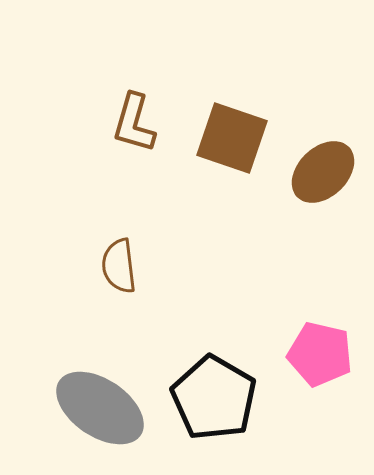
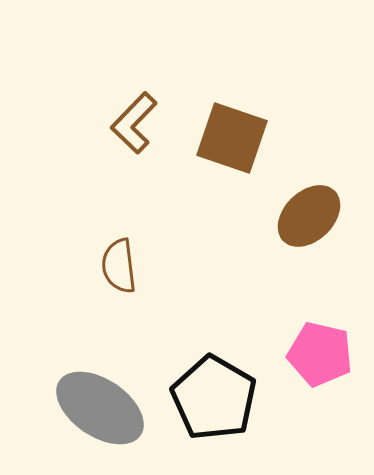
brown L-shape: rotated 28 degrees clockwise
brown ellipse: moved 14 px left, 44 px down
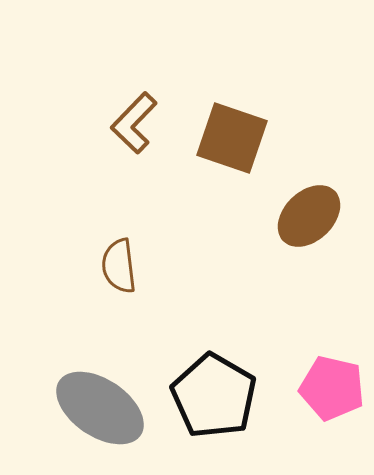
pink pentagon: moved 12 px right, 34 px down
black pentagon: moved 2 px up
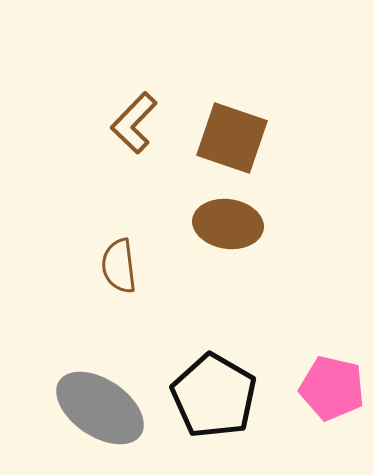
brown ellipse: moved 81 px left, 8 px down; rotated 52 degrees clockwise
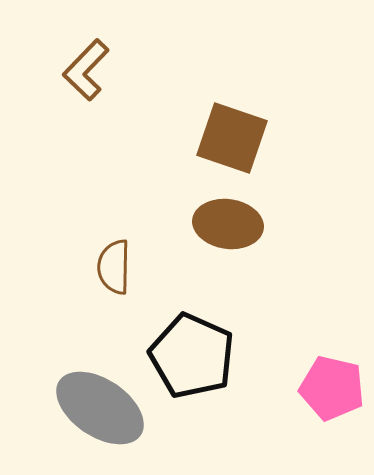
brown L-shape: moved 48 px left, 53 px up
brown semicircle: moved 5 px left, 1 px down; rotated 8 degrees clockwise
black pentagon: moved 22 px left, 40 px up; rotated 6 degrees counterclockwise
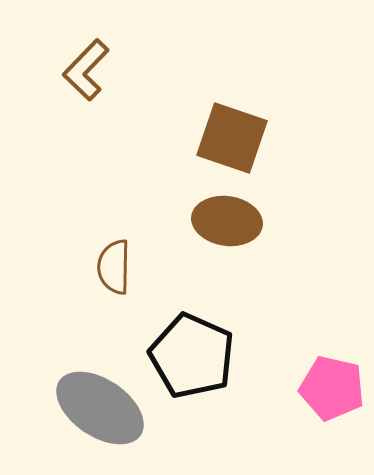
brown ellipse: moved 1 px left, 3 px up
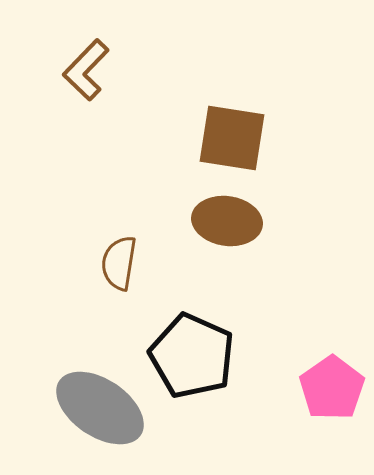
brown square: rotated 10 degrees counterclockwise
brown semicircle: moved 5 px right, 4 px up; rotated 8 degrees clockwise
pink pentagon: rotated 24 degrees clockwise
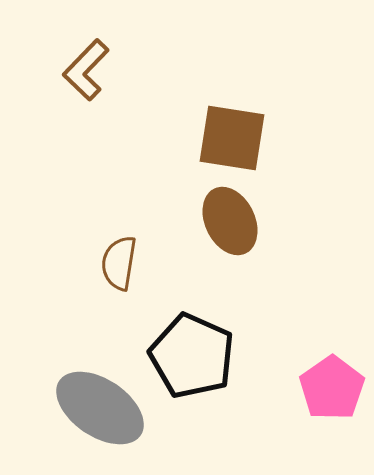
brown ellipse: moved 3 px right; rotated 56 degrees clockwise
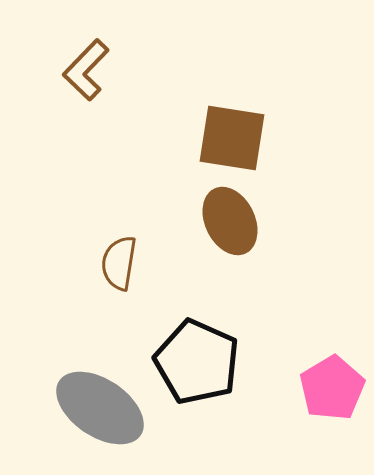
black pentagon: moved 5 px right, 6 px down
pink pentagon: rotated 4 degrees clockwise
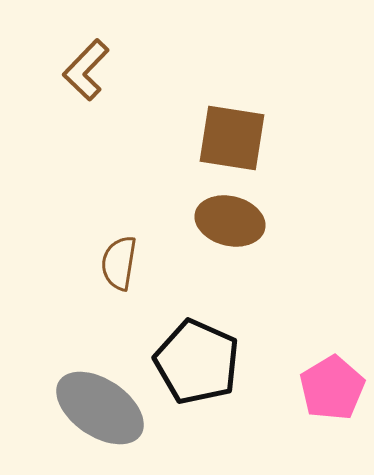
brown ellipse: rotated 50 degrees counterclockwise
